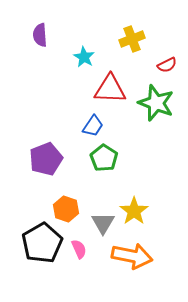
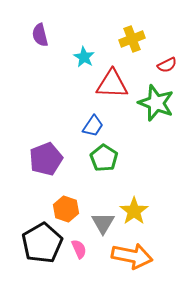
purple semicircle: rotated 10 degrees counterclockwise
red triangle: moved 2 px right, 5 px up
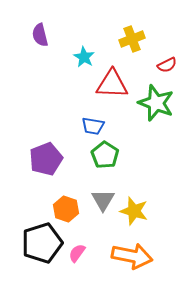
blue trapezoid: rotated 65 degrees clockwise
green pentagon: moved 1 px right, 3 px up
yellow star: rotated 20 degrees counterclockwise
gray triangle: moved 23 px up
black pentagon: rotated 12 degrees clockwise
pink semicircle: moved 2 px left, 4 px down; rotated 120 degrees counterclockwise
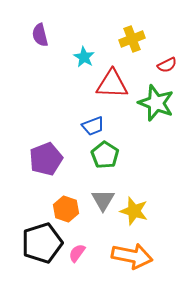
blue trapezoid: rotated 30 degrees counterclockwise
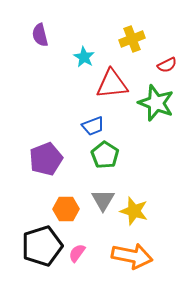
red triangle: rotated 8 degrees counterclockwise
orange hexagon: rotated 20 degrees counterclockwise
black pentagon: moved 3 px down
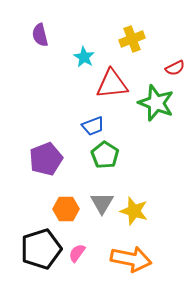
red semicircle: moved 8 px right, 3 px down
gray triangle: moved 1 px left, 3 px down
black pentagon: moved 1 px left, 3 px down
orange arrow: moved 1 px left, 3 px down
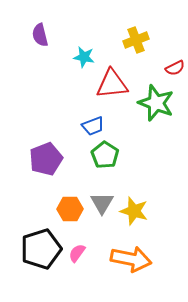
yellow cross: moved 4 px right, 1 px down
cyan star: rotated 20 degrees counterclockwise
orange hexagon: moved 4 px right
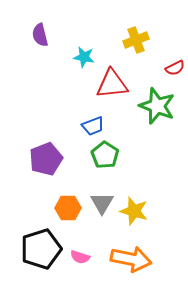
green star: moved 1 px right, 3 px down
orange hexagon: moved 2 px left, 1 px up
pink semicircle: moved 3 px right, 4 px down; rotated 108 degrees counterclockwise
